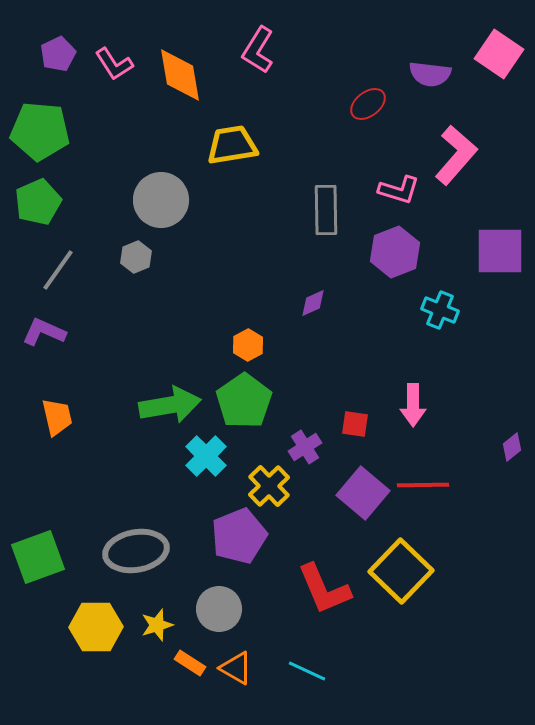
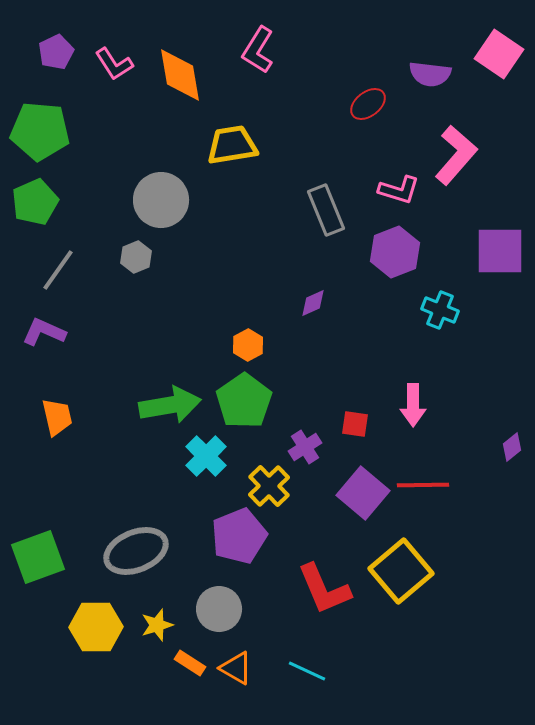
purple pentagon at (58, 54): moved 2 px left, 2 px up
green pentagon at (38, 202): moved 3 px left
gray rectangle at (326, 210): rotated 21 degrees counterclockwise
gray ellipse at (136, 551): rotated 12 degrees counterclockwise
yellow square at (401, 571): rotated 6 degrees clockwise
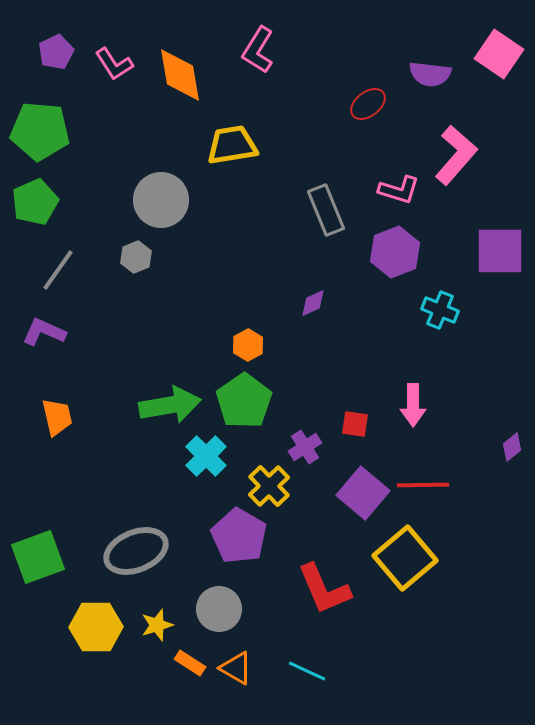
purple pentagon at (239, 536): rotated 20 degrees counterclockwise
yellow square at (401, 571): moved 4 px right, 13 px up
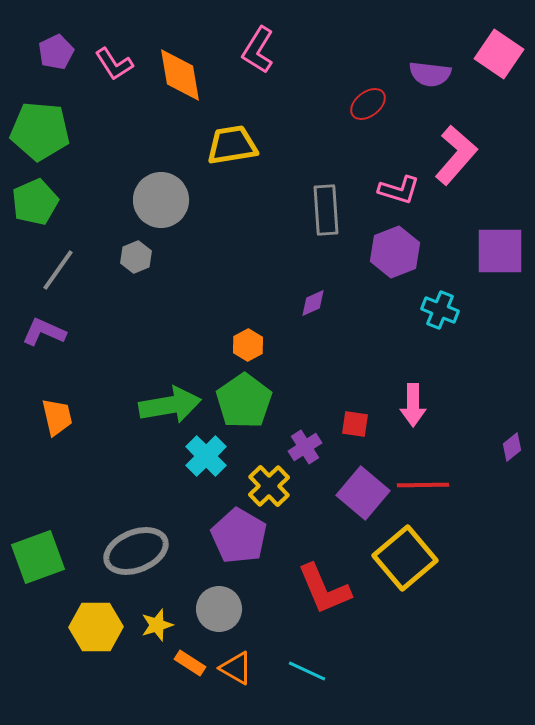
gray rectangle at (326, 210): rotated 18 degrees clockwise
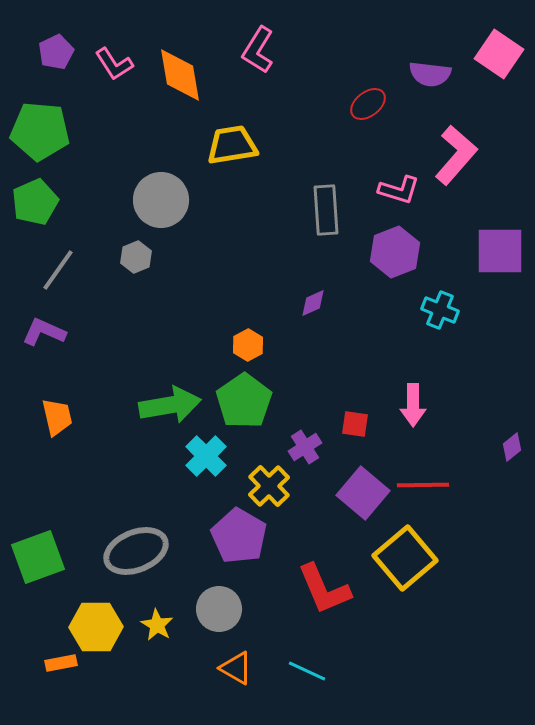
yellow star at (157, 625): rotated 24 degrees counterclockwise
orange rectangle at (190, 663): moved 129 px left; rotated 44 degrees counterclockwise
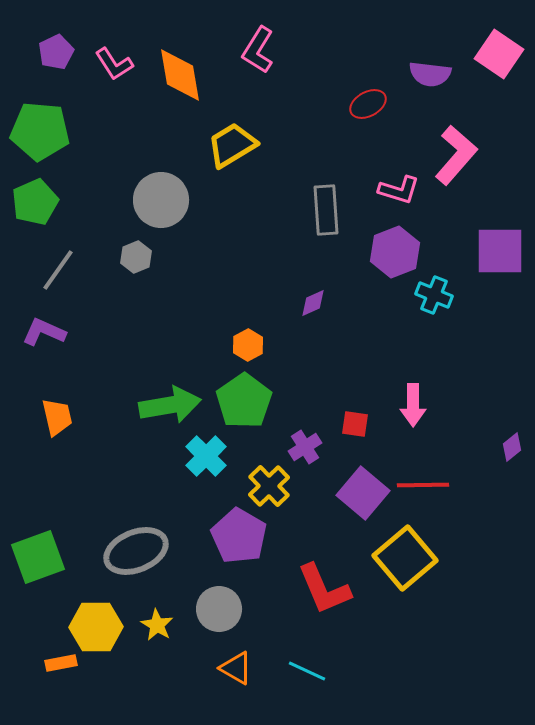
red ellipse at (368, 104): rotated 9 degrees clockwise
yellow trapezoid at (232, 145): rotated 22 degrees counterclockwise
cyan cross at (440, 310): moved 6 px left, 15 px up
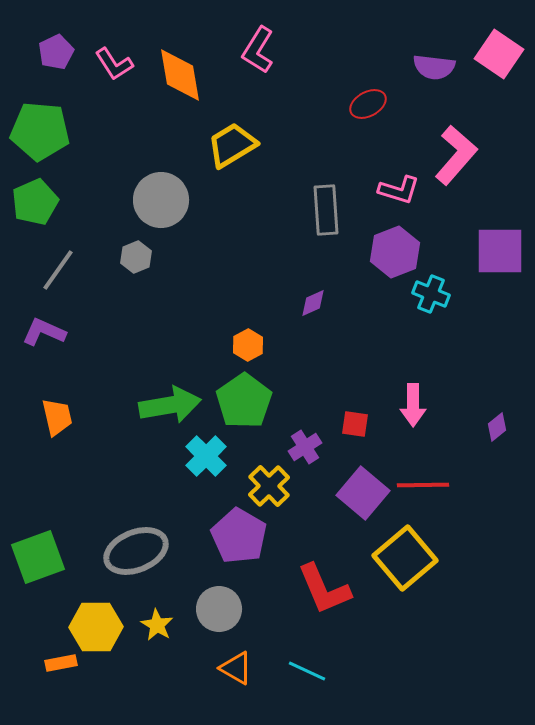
purple semicircle at (430, 74): moved 4 px right, 7 px up
cyan cross at (434, 295): moved 3 px left, 1 px up
purple diamond at (512, 447): moved 15 px left, 20 px up
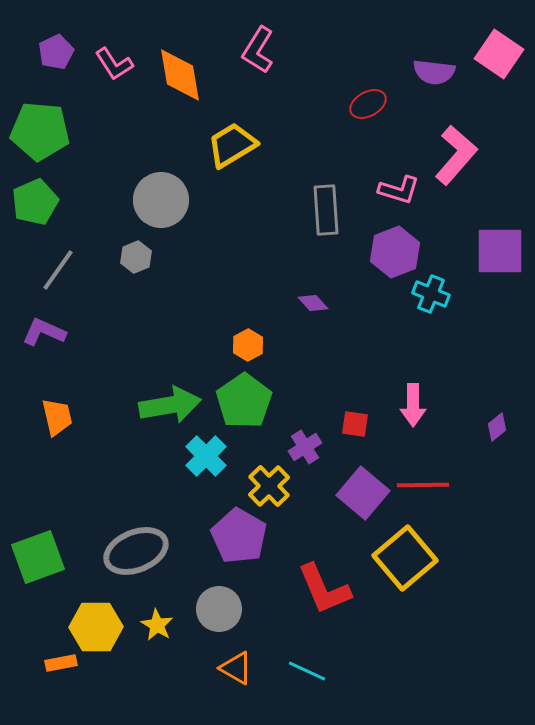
purple semicircle at (434, 67): moved 5 px down
purple diamond at (313, 303): rotated 72 degrees clockwise
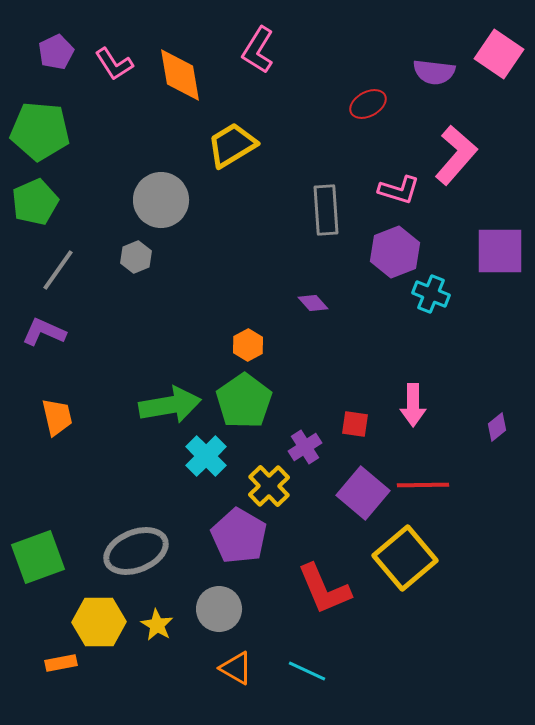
yellow hexagon at (96, 627): moved 3 px right, 5 px up
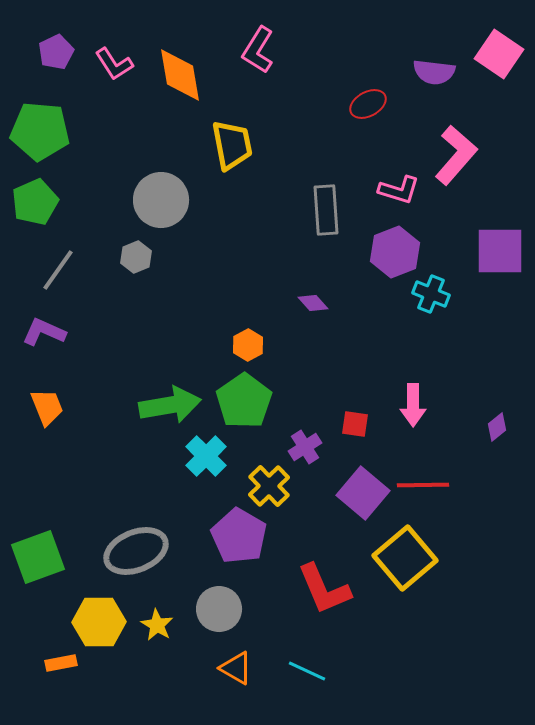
yellow trapezoid at (232, 145): rotated 110 degrees clockwise
orange trapezoid at (57, 417): moved 10 px left, 10 px up; rotated 9 degrees counterclockwise
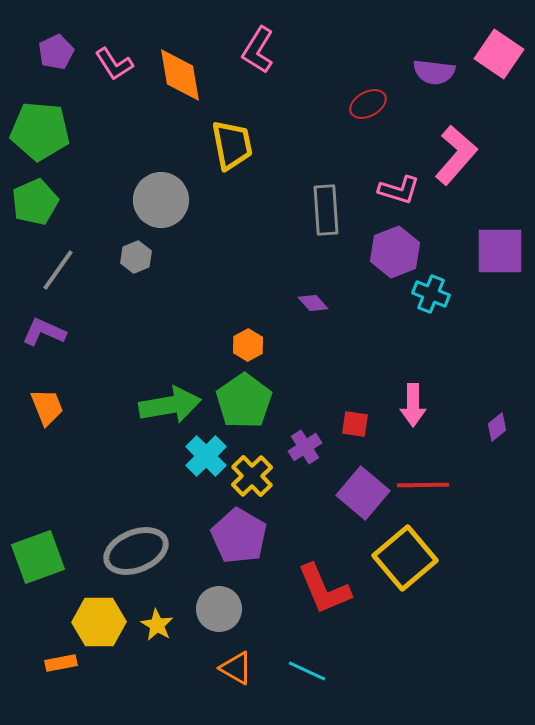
yellow cross at (269, 486): moved 17 px left, 10 px up
